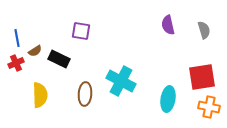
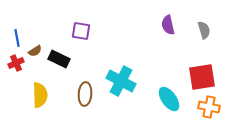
cyan ellipse: moved 1 px right; rotated 45 degrees counterclockwise
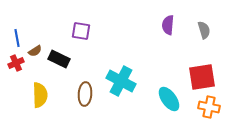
purple semicircle: rotated 18 degrees clockwise
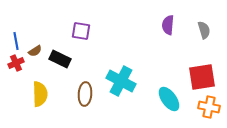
blue line: moved 1 px left, 3 px down
black rectangle: moved 1 px right
yellow semicircle: moved 1 px up
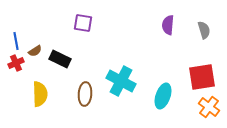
purple square: moved 2 px right, 8 px up
cyan ellipse: moved 6 px left, 3 px up; rotated 55 degrees clockwise
orange cross: rotated 25 degrees clockwise
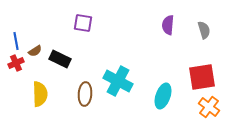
cyan cross: moved 3 px left
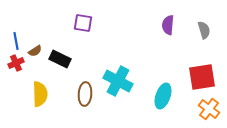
orange cross: moved 2 px down
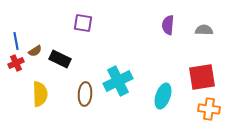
gray semicircle: rotated 72 degrees counterclockwise
cyan cross: rotated 36 degrees clockwise
orange cross: rotated 30 degrees counterclockwise
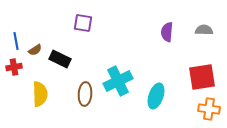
purple semicircle: moved 1 px left, 7 px down
brown semicircle: moved 1 px up
red cross: moved 2 px left, 4 px down; rotated 14 degrees clockwise
cyan ellipse: moved 7 px left
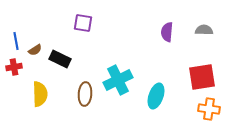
cyan cross: moved 1 px up
